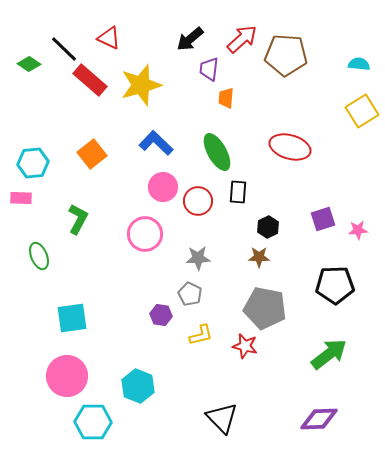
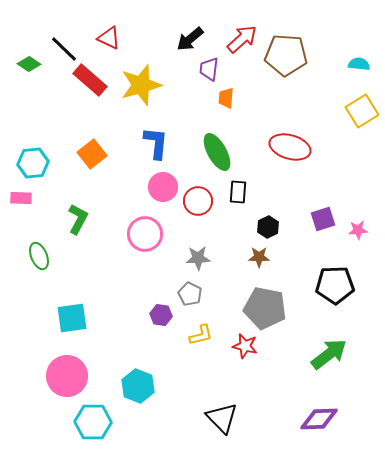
blue L-shape at (156, 143): rotated 52 degrees clockwise
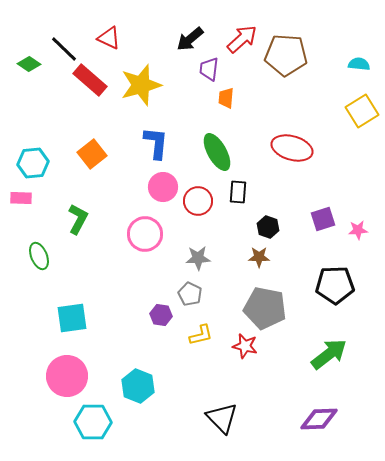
red ellipse at (290, 147): moved 2 px right, 1 px down
black hexagon at (268, 227): rotated 15 degrees counterclockwise
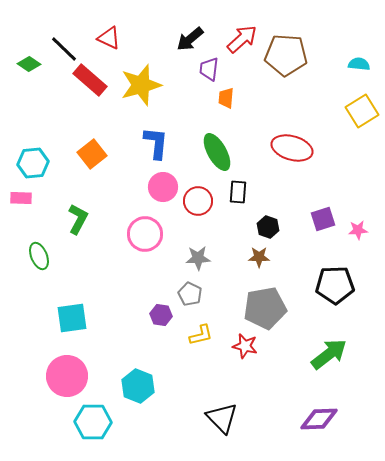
gray pentagon at (265, 308): rotated 21 degrees counterclockwise
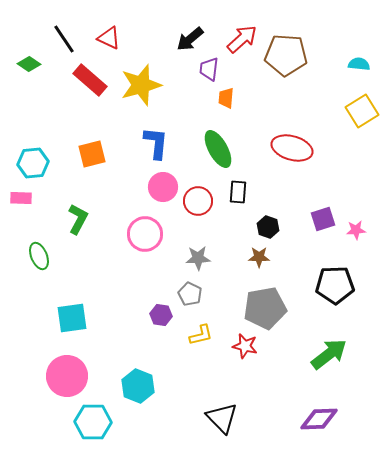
black line at (64, 49): moved 10 px up; rotated 12 degrees clockwise
green ellipse at (217, 152): moved 1 px right, 3 px up
orange square at (92, 154): rotated 24 degrees clockwise
pink star at (358, 230): moved 2 px left
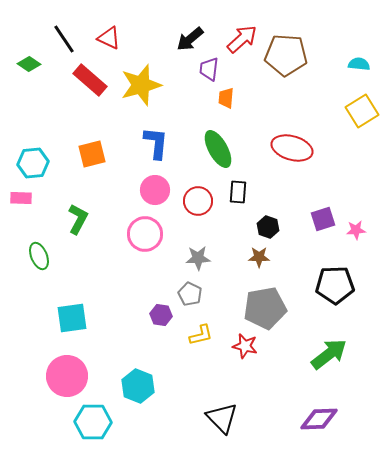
pink circle at (163, 187): moved 8 px left, 3 px down
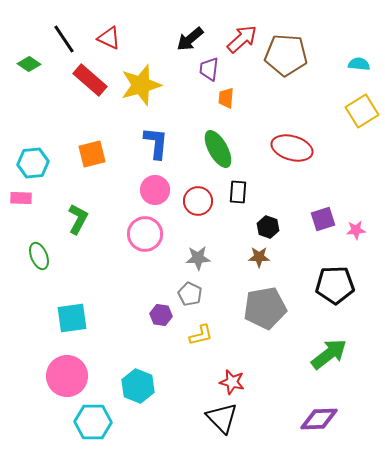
red star at (245, 346): moved 13 px left, 36 px down
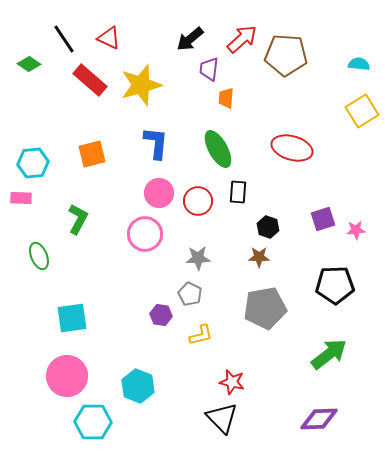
pink circle at (155, 190): moved 4 px right, 3 px down
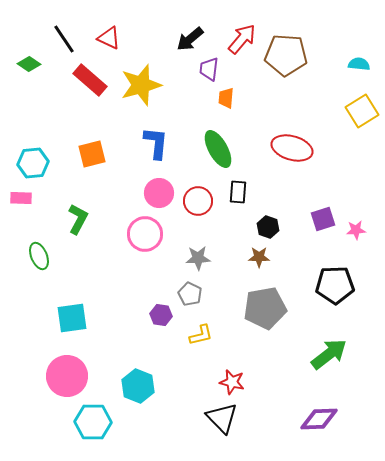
red arrow at (242, 39): rotated 8 degrees counterclockwise
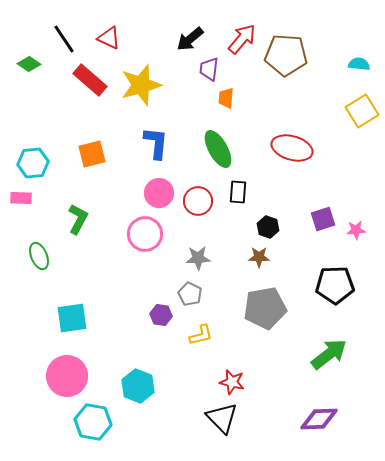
cyan hexagon at (93, 422): rotated 9 degrees clockwise
